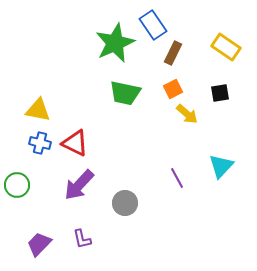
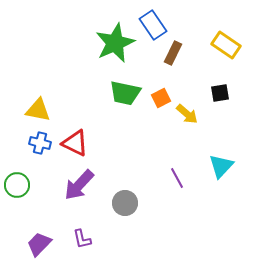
yellow rectangle: moved 2 px up
orange square: moved 12 px left, 9 px down
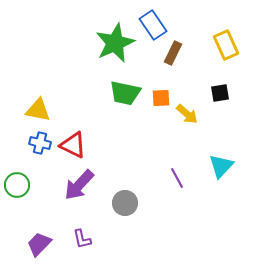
yellow rectangle: rotated 32 degrees clockwise
orange square: rotated 24 degrees clockwise
red triangle: moved 2 px left, 2 px down
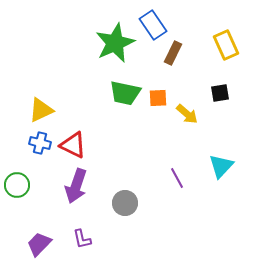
orange square: moved 3 px left
yellow triangle: moved 3 px right; rotated 36 degrees counterclockwise
purple arrow: moved 3 px left, 1 px down; rotated 24 degrees counterclockwise
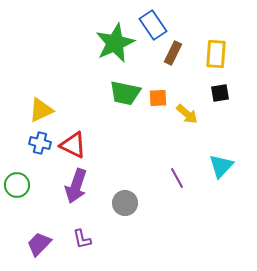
yellow rectangle: moved 10 px left, 9 px down; rotated 28 degrees clockwise
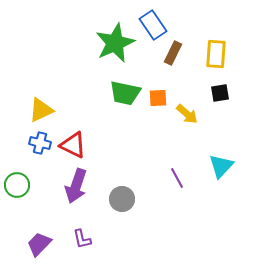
gray circle: moved 3 px left, 4 px up
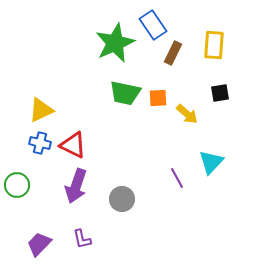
yellow rectangle: moved 2 px left, 9 px up
cyan triangle: moved 10 px left, 4 px up
